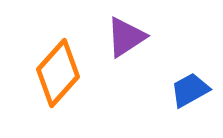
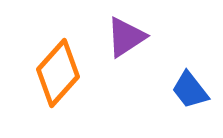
blue trapezoid: rotated 99 degrees counterclockwise
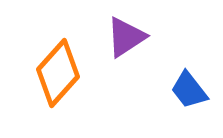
blue trapezoid: moved 1 px left
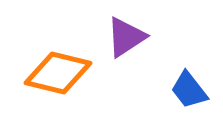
orange diamond: rotated 62 degrees clockwise
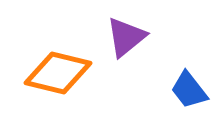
purple triangle: rotated 6 degrees counterclockwise
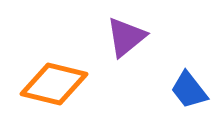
orange diamond: moved 4 px left, 11 px down
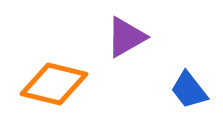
purple triangle: rotated 9 degrees clockwise
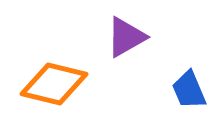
blue trapezoid: rotated 15 degrees clockwise
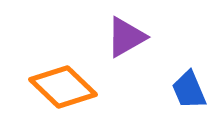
orange diamond: moved 9 px right, 3 px down; rotated 30 degrees clockwise
